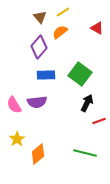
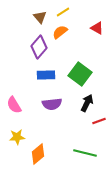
purple semicircle: moved 15 px right, 2 px down
yellow star: moved 2 px up; rotated 28 degrees clockwise
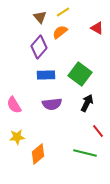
red line: moved 1 px left, 10 px down; rotated 72 degrees clockwise
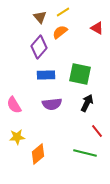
green square: rotated 25 degrees counterclockwise
red line: moved 1 px left
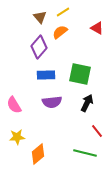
purple semicircle: moved 2 px up
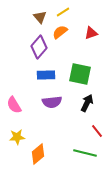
red triangle: moved 6 px left, 5 px down; rotated 48 degrees counterclockwise
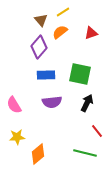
brown triangle: moved 1 px right, 3 px down
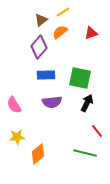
brown triangle: rotated 32 degrees clockwise
green square: moved 4 px down
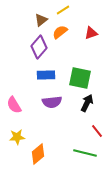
yellow line: moved 2 px up
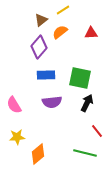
red triangle: rotated 16 degrees clockwise
